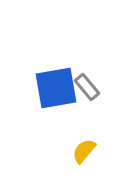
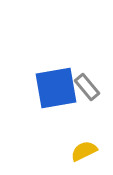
yellow semicircle: rotated 24 degrees clockwise
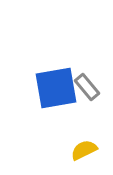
yellow semicircle: moved 1 px up
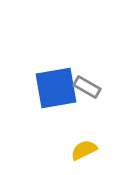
gray rectangle: rotated 20 degrees counterclockwise
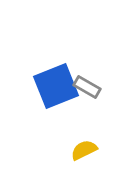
blue square: moved 2 px up; rotated 12 degrees counterclockwise
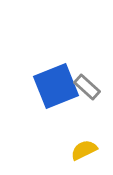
gray rectangle: rotated 12 degrees clockwise
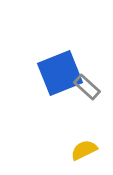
blue square: moved 4 px right, 13 px up
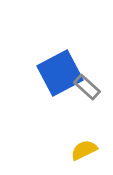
blue square: rotated 6 degrees counterclockwise
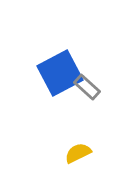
yellow semicircle: moved 6 px left, 3 px down
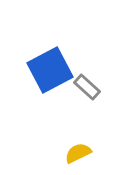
blue square: moved 10 px left, 3 px up
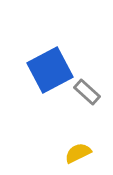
gray rectangle: moved 5 px down
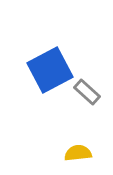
yellow semicircle: rotated 20 degrees clockwise
